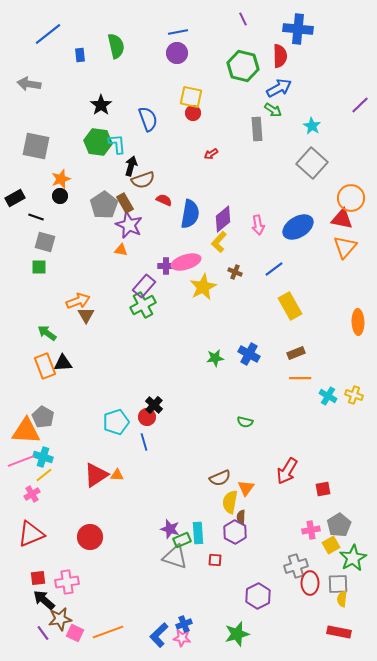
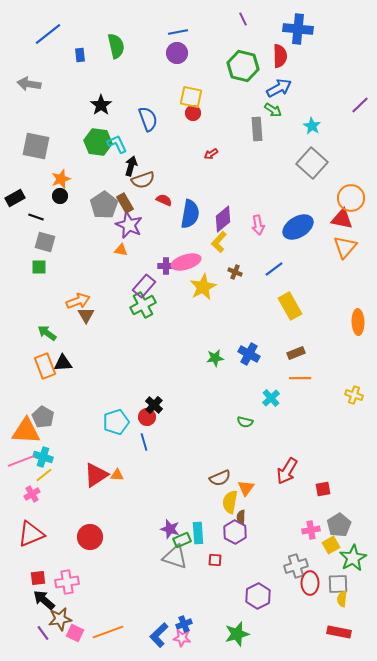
cyan L-shape at (117, 144): rotated 20 degrees counterclockwise
cyan cross at (328, 396): moved 57 px left, 2 px down; rotated 18 degrees clockwise
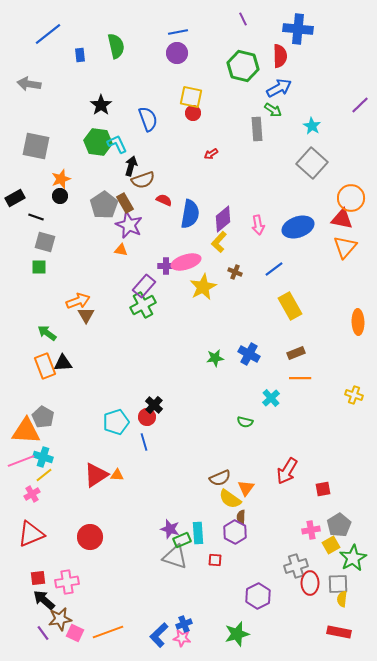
blue ellipse at (298, 227): rotated 12 degrees clockwise
yellow semicircle at (230, 502): moved 3 px up; rotated 65 degrees counterclockwise
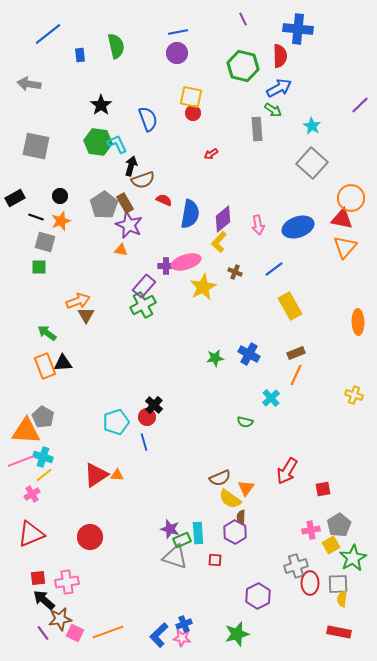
orange star at (61, 179): moved 42 px down
orange line at (300, 378): moved 4 px left, 3 px up; rotated 65 degrees counterclockwise
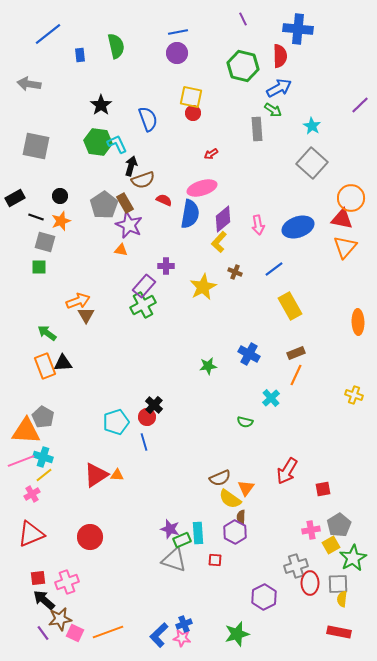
pink ellipse at (186, 262): moved 16 px right, 74 px up
green star at (215, 358): moved 7 px left, 8 px down
gray triangle at (175, 557): moved 1 px left, 3 px down
pink cross at (67, 582): rotated 10 degrees counterclockwise
purple hexagon at (258, 596): moved 6 px right, 1 px down
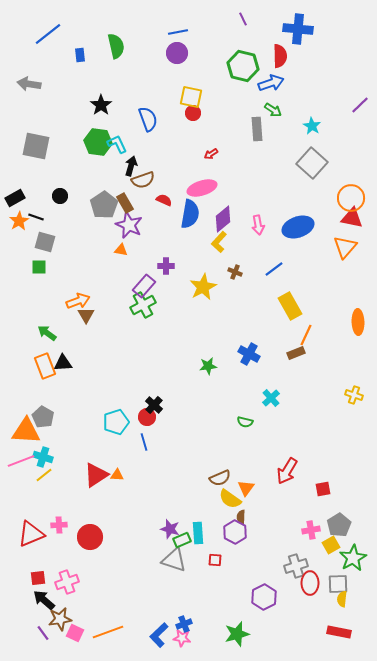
blue arrow at (279, 88): moved 8 px left, 5 px up; rotated 10 degrees clockwise
red triangle at (342, 219): moved 10 px right, 1 px up
orange star at (61, 221): moved 42 px left; rotated 12 degrees counterclockwise
orange line at (296, 375): moved 10 px right, 40 px up
pink cross at (32, 494): moved 27 px right, 31 px down; rotated 28 degrees clockwise
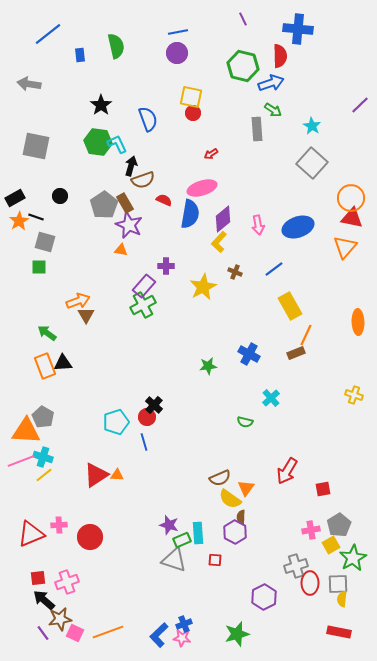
purple star at (170, 529): moved 1 px left, 4 px up
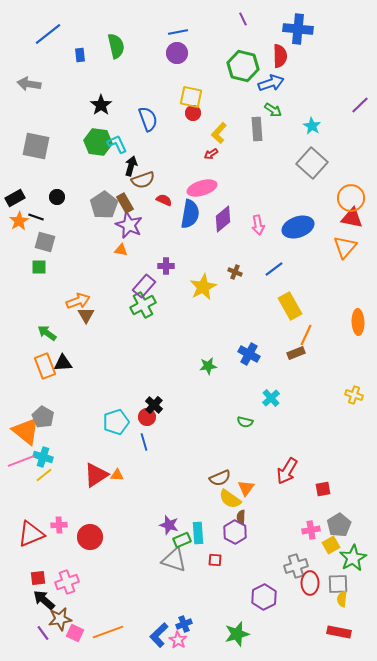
black circle at (60, 196): moved 3 px left, 1 px down
yellow L-shape at (219, 242): moved 109 px up
orange triangle at (26, 431): rotated 36 degrees clockwise
pink star at (182, 638): moved 4 px left, 2 px down; rotated 24 degrees clockwise
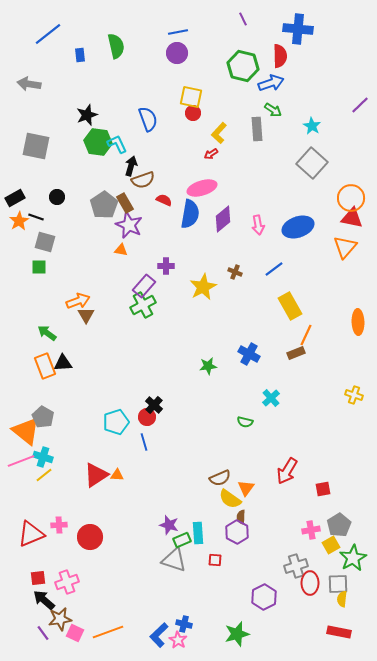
black star at (101, 105): moved 14 px left, 10 px down; rotated 15 degrees clockwise
purple hexagon at (235, 532): moved 2 px right
blue cross at (184, 624): rotated 35 degrees clockwise
